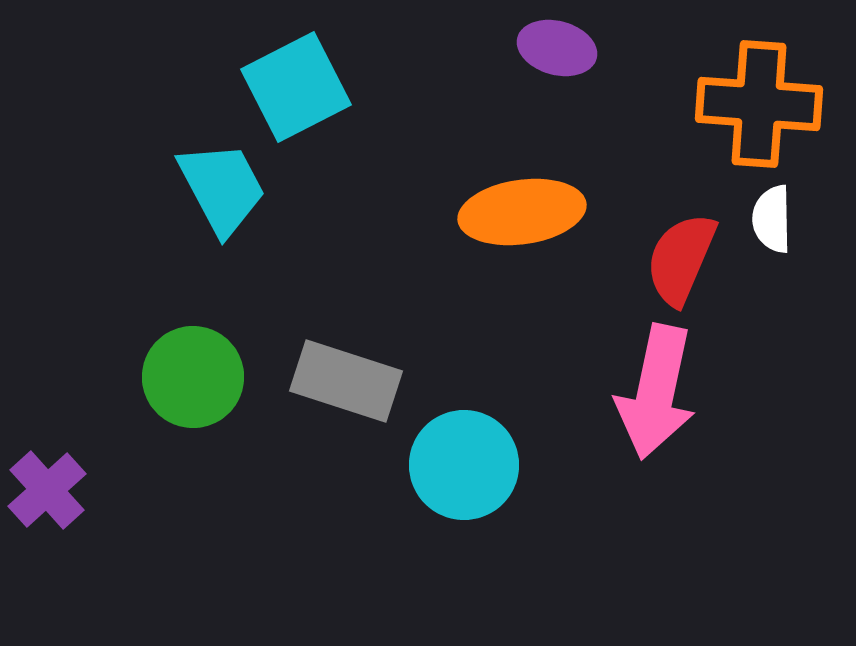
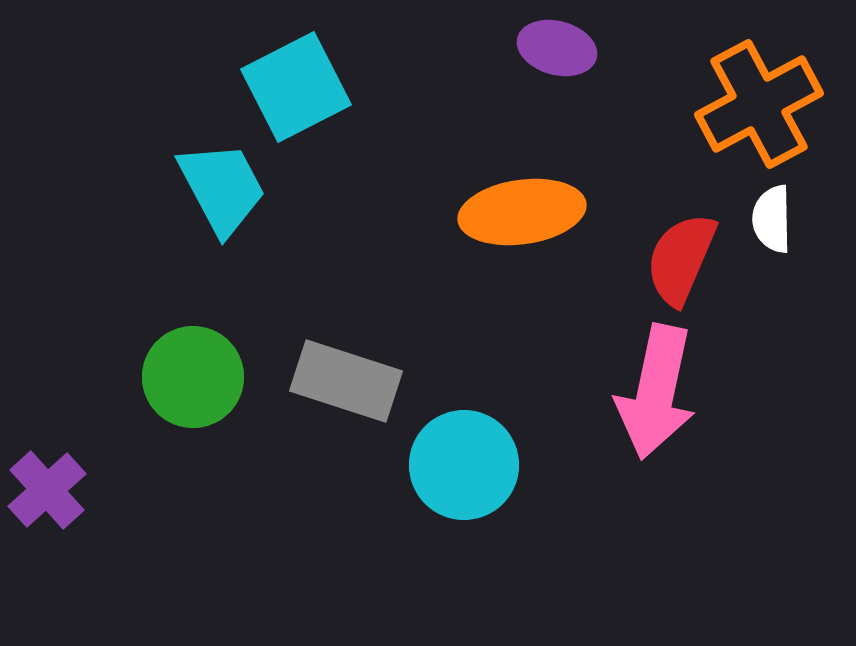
orange cross: rotated 32 degrees counterclockwise
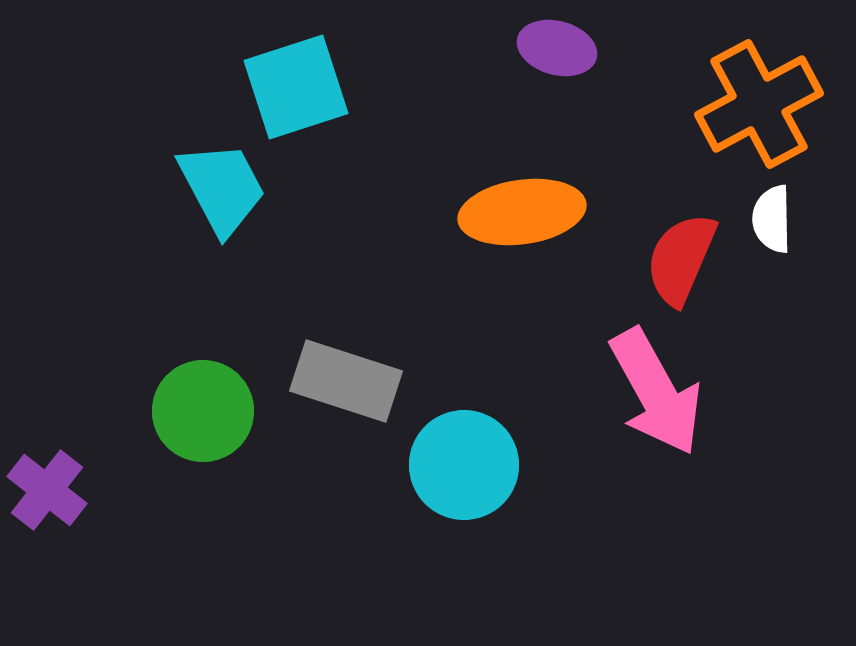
cyan square: rotated 9 degrees clockwise
green circle: moved 10 px right, 34 px down
pink arrow: rotated 41 degrees counterclockwise
purple cross: rotated 10 degrees counterclockwise
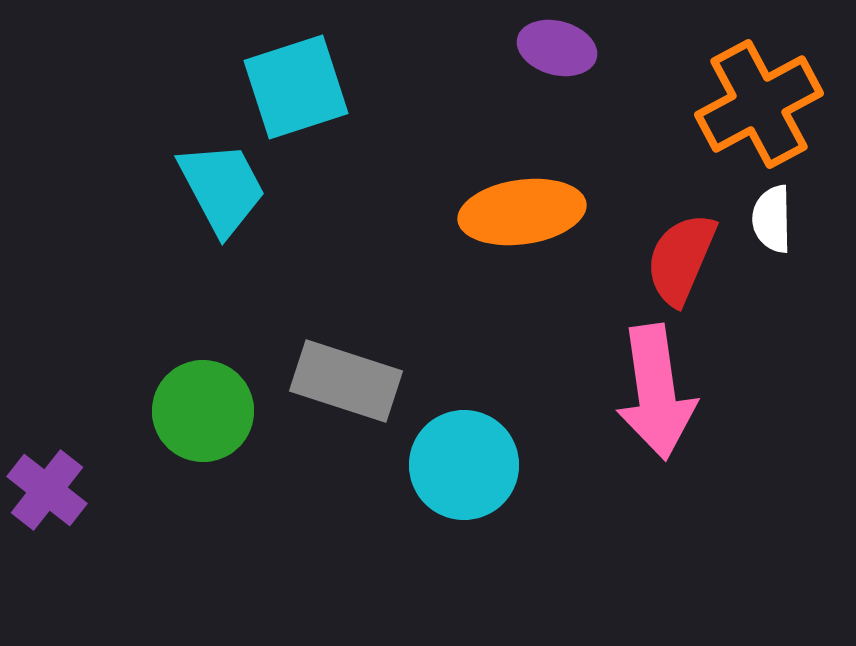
pink arrow: rotated 21 degrees clockwise
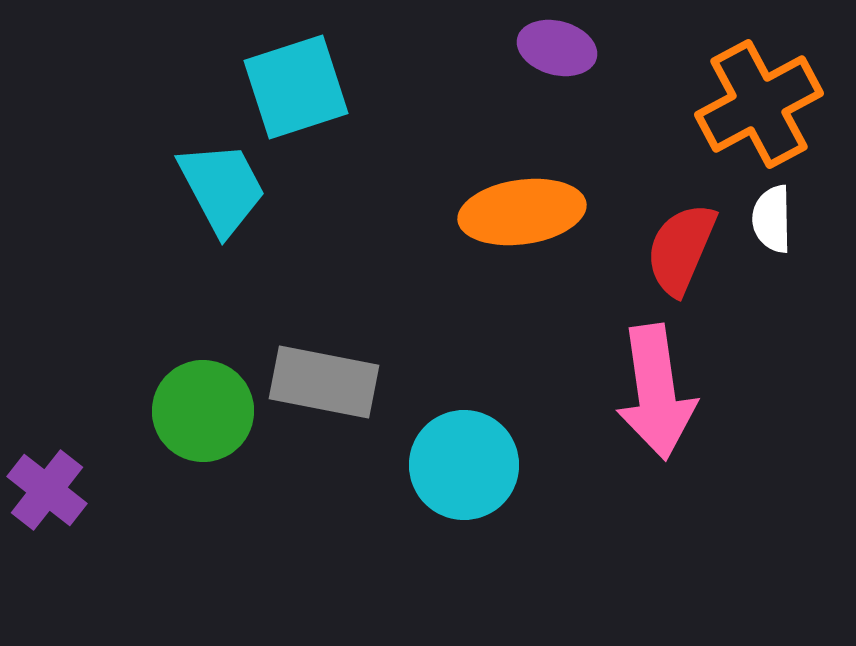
red semicircle: moved 10 px up
gray rectangle: moved 22 px left, 1 px down; rotated 7 degrees counterclockwise
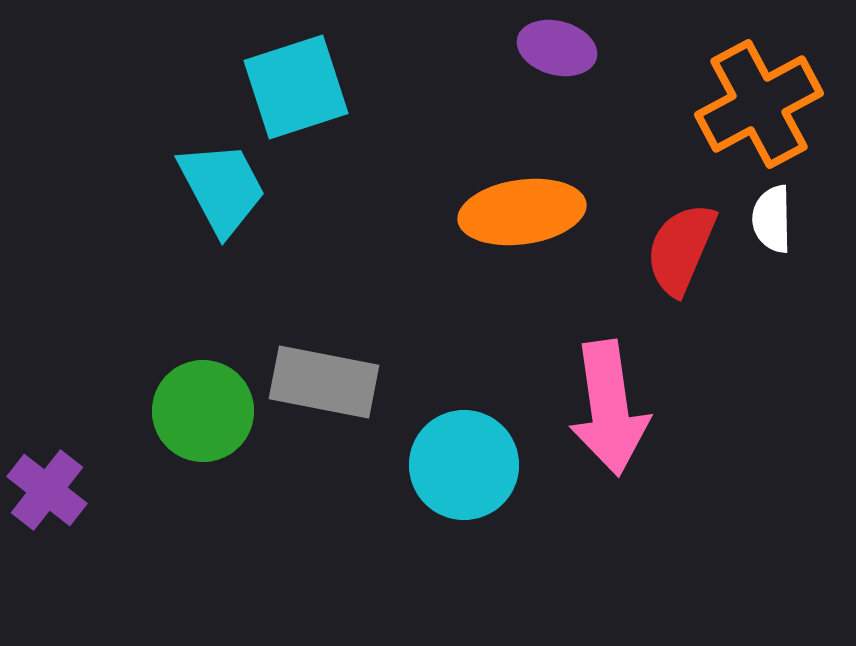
pink arrow: moved 47 px left, 16 px down
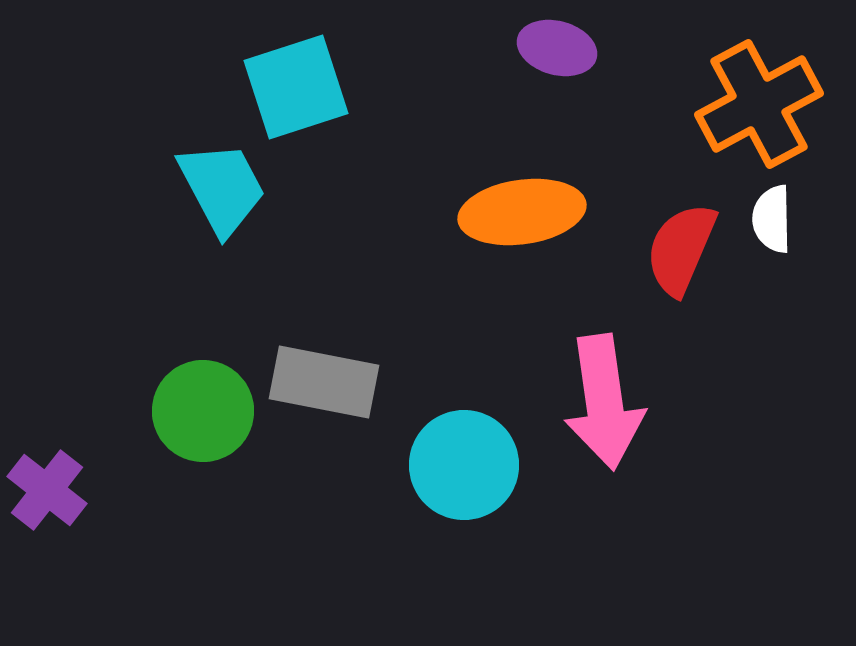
pink arrow: moved 5 px left, 6 px up
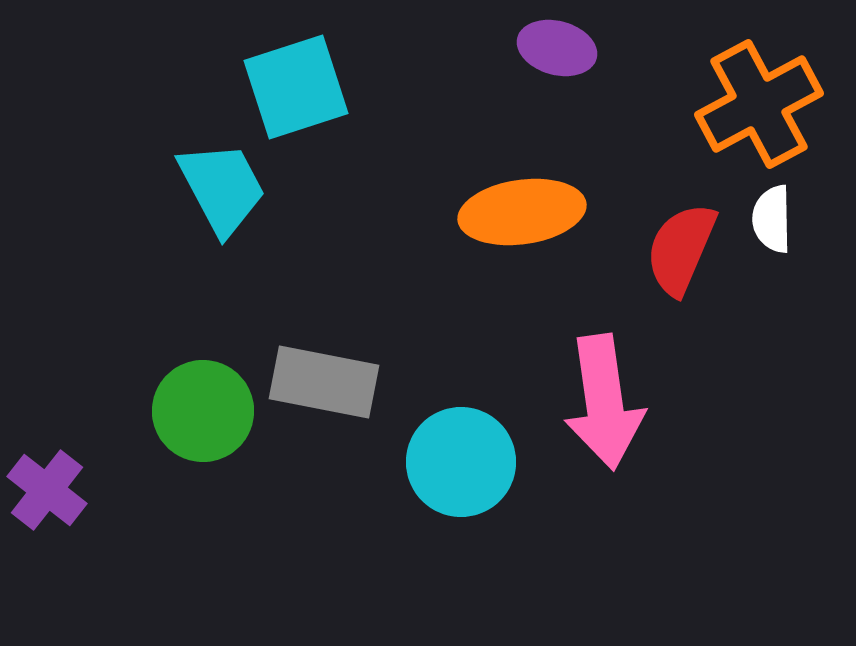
cyan circle: moved 3 px left, 3 px up
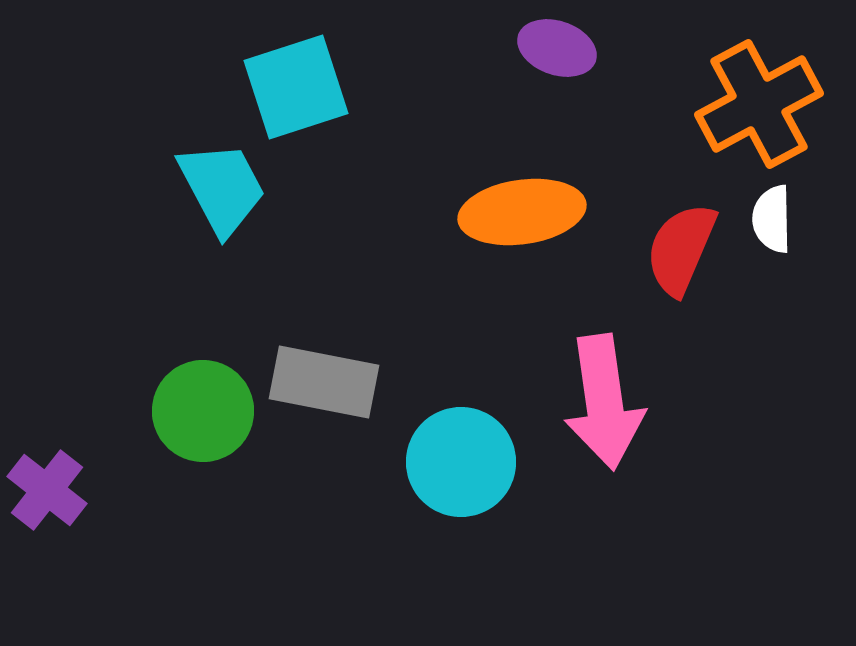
purple ellipse: rotated 4 degrees clockwise
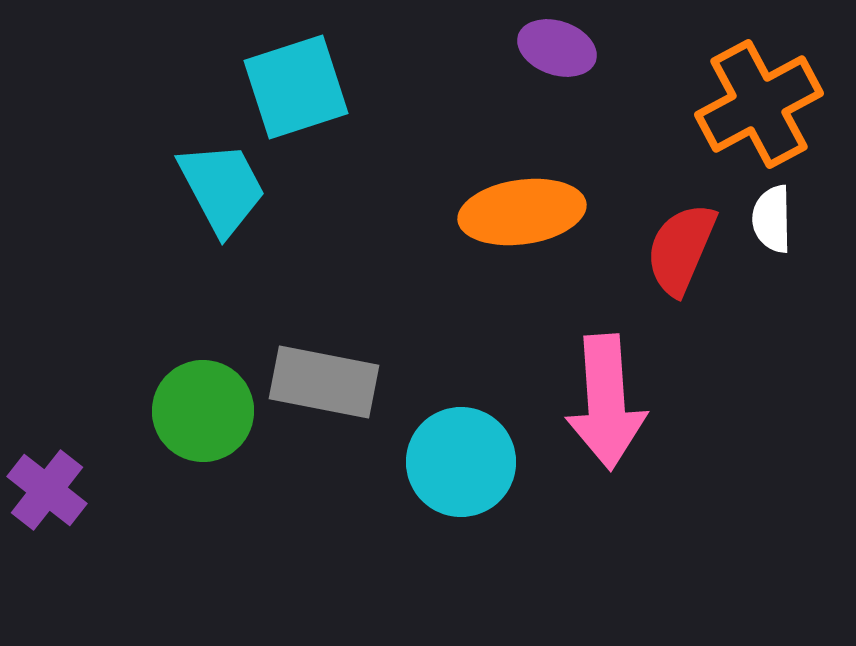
pink arrow: moved 2 px right; rotated 4 degrees clockwise
